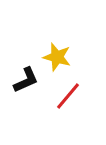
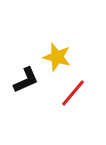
red line: moved 5 px right, 3 px up
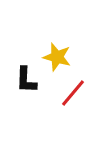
black L-shape: rotated 116 degrees clockwise
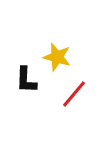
red line: moved 1 px right, 1 px down
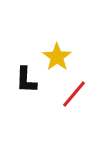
yellow star: rotated 20 degrees clockwise
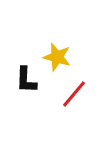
yellow star: rotated 20 degrees counterclockwise
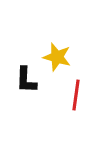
red line: moved 2 px right, 1 px down; rotated 32 degrees counterclockwise
